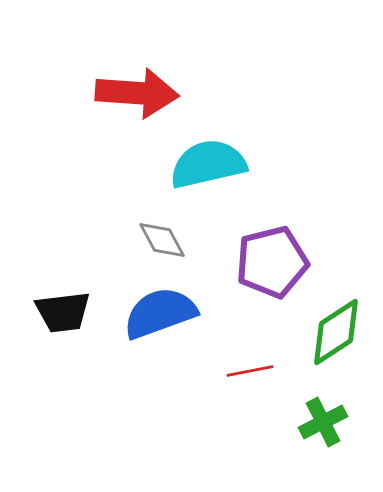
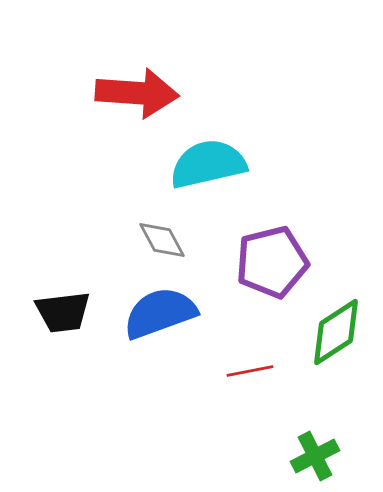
green cross: moved 8 px left, 34 px down
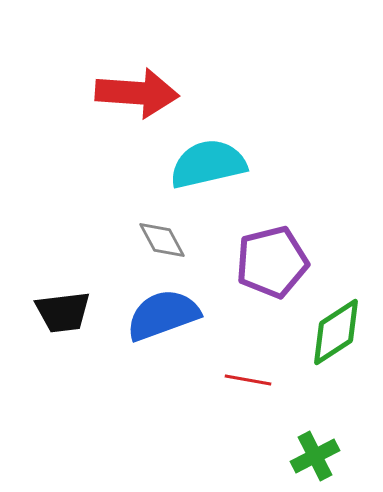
blue semicircle: moved 3 px right, 2 px down
red line: moved 2 px left, 9 px down; rotated 21 degrees clockwise
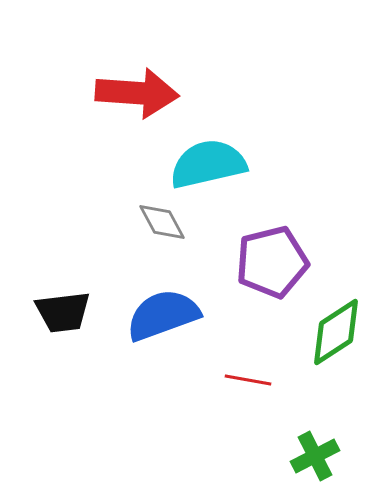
gray diamond: moved 18 px up
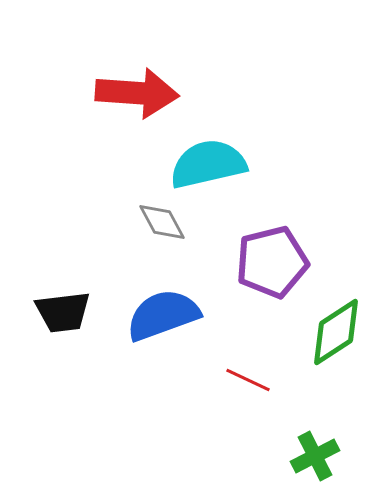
red line: rotated 15 degrees clockwise
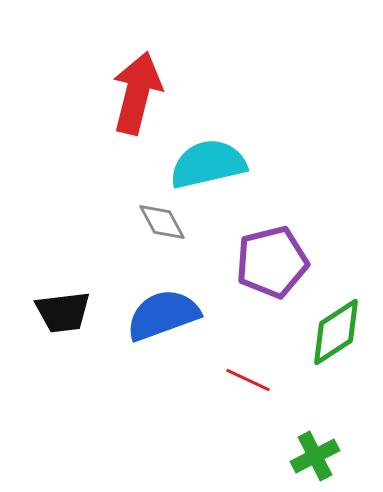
red arrow: rotated 80 degrees counterclockwise
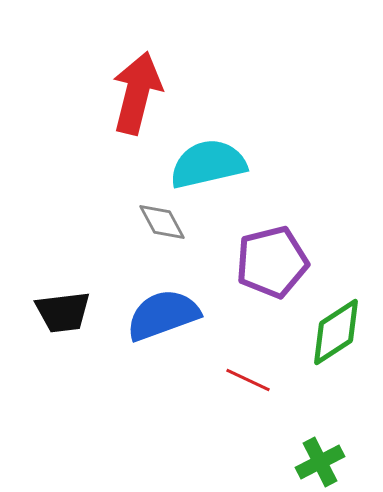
green cross: moved 5 px right, 6 px down
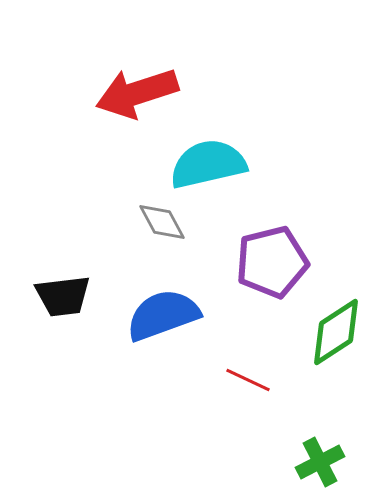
red arrow: rotated 122 degrees counterclockwise
black trapezoid: moved 16 px up
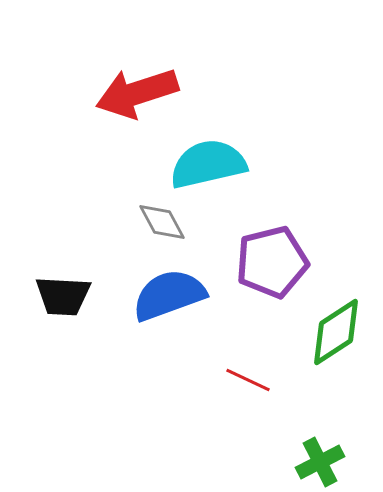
black trapezoid: rotated 10 degrees clockwise
blue semicircle: moved 6 px right, 20 px up
